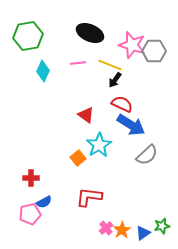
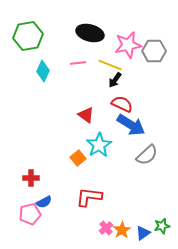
black ellipse: rotated 8 degrees counterclockwise
pink star: moved 4 px left; rotated 28 degrees counterclockwise
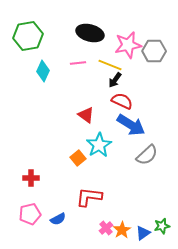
red semicircle: moved 3 px up
blue semicircle: moved 14 px right, 17 px down
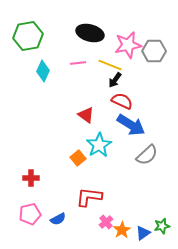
pink cross: moved 6 px up
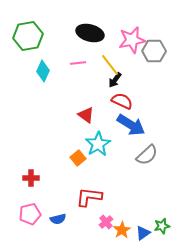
pink star: moved 4 px right, 5 px up
yellow line: rotated 30 degrees clockwise
cyan star: moved 1 px left, 1 px up
blue semicircle: rotated 14 degrees clockwise
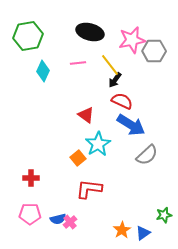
black ellipse: moved 1 px up
red L-shape: moved 8 px up
pink pentagon: rotated 15 degrees clockwise
pink cross: moved 36 px left
green star: moved 2 px right, 11 px up
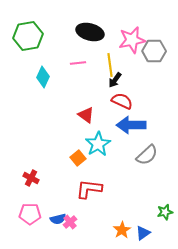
yellow line: rotated 30 degrees clockwise
cyan diamond: moved 6 px down
blue arrow: rotated 148 degrees clockwise
red cross: rotated 28 degrees clockwise
green star: moved 1 px right, 3 px up
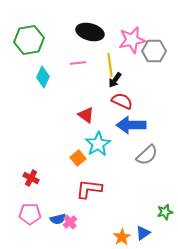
green hexagon: moved 1 px right, 4 px down
orange star: moved 7 px down
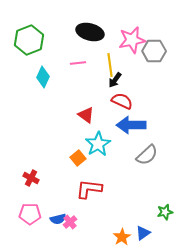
green hexagon: rotated 12 degrees counterclockwise
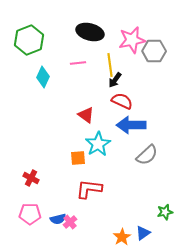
orange square: rotated 35 degrees clockwise
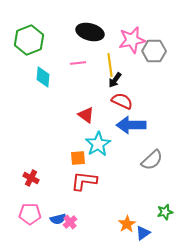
cyan diamond: rotated 20 degrees counterclockwise
gray semicircle: moved 5 px right, 5 px down
red L-shape: moved 5 px left, 8 px up
orange star: moved 5 px right, 13 px up
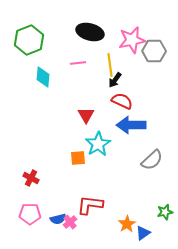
red triangle: rotated 24 degrees clockwise
red L-shape: moved 6 px right, 24 px down
